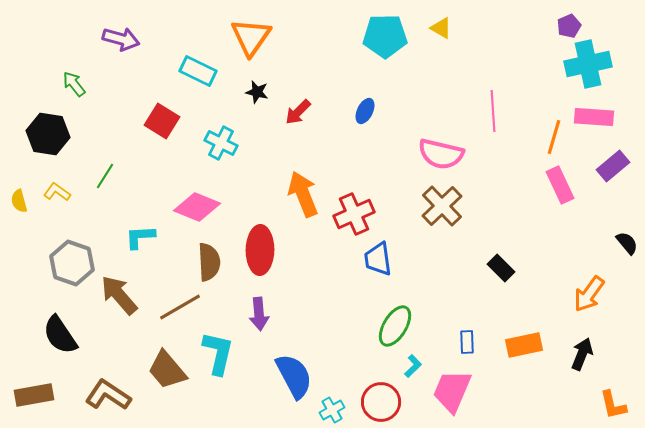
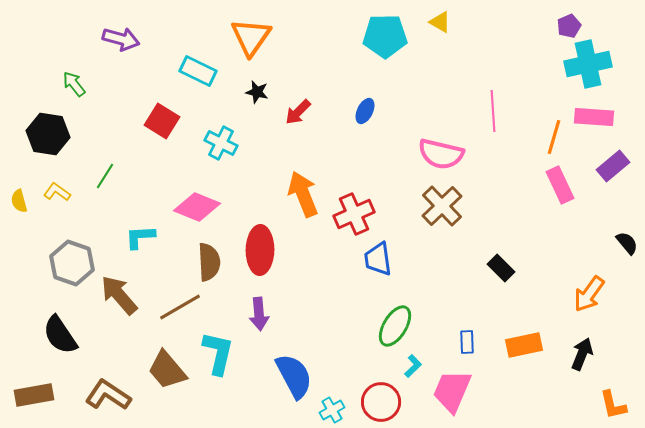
yellow triangle at (441, 28): moved 1 px left, 6 px up
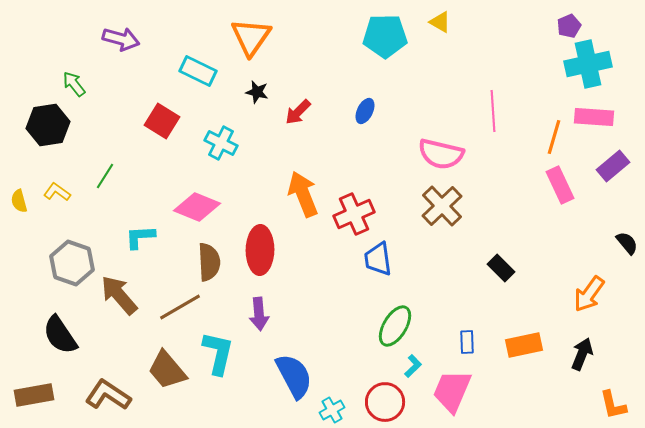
black hexagon at (48, 134): moved 9 px up; rotated 18 degrees counterclockwise
red circle at (381, 402): moved 4 px right
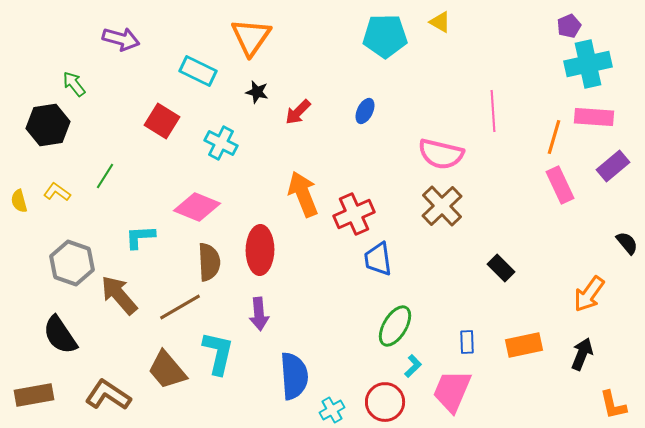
blue semicircle at (294, 376): rotated 24 degrees clockwise
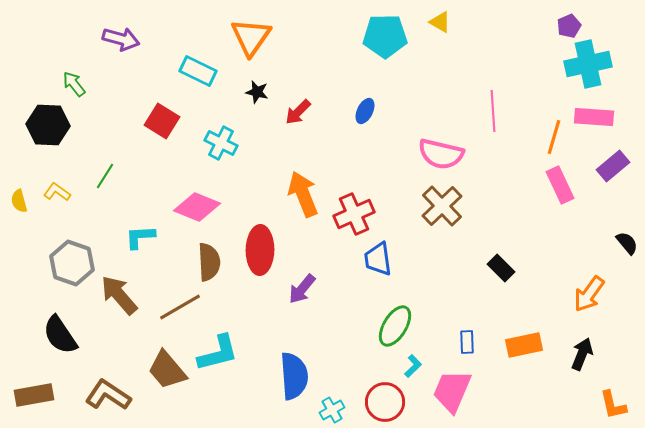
black hexagon at (48, 125): rotated 12 degrees clockwise
purple arrow at (259, 314): moved 43 px right, 25 px up; rotated 44 degrees clockwise
cyan L-shape at (218, 353): rotated 63 degrees clockwise
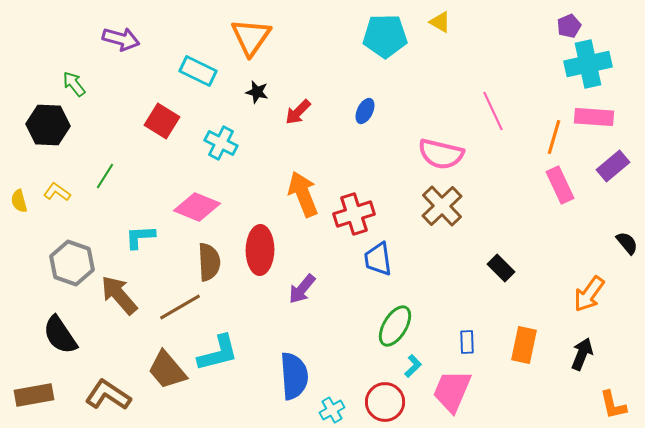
pink line at (493, 111): rotated 21 degrees counterclockwise
red cross at (354, 214): rotated 6 degrees clockwise
orange rectangle at (524, 345): rotated 66 degrees counterclockwise
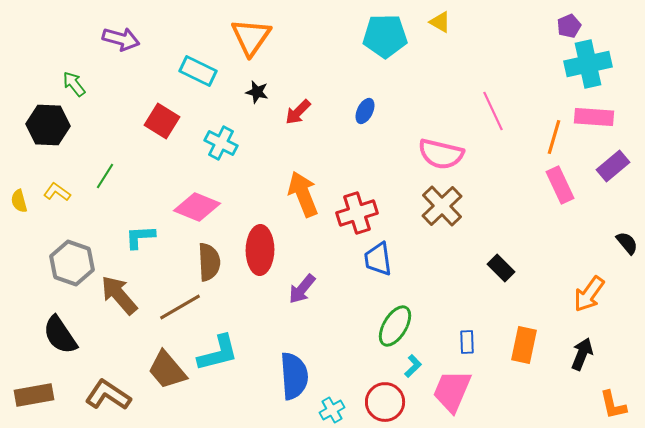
red cross at (354, 214): moved 3 px right, 1 px up
